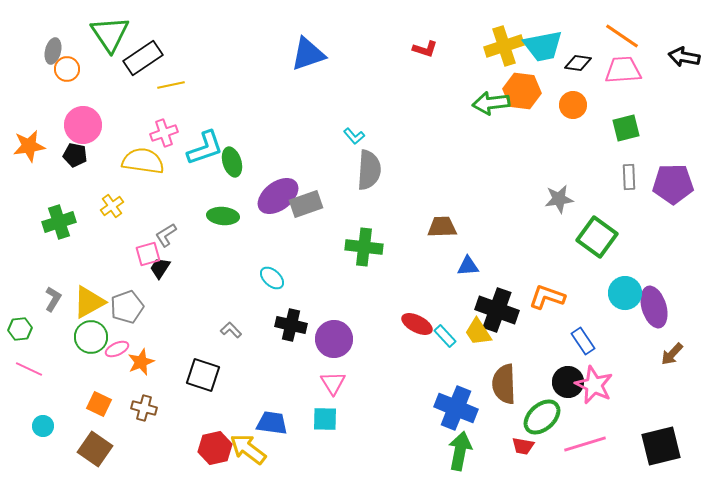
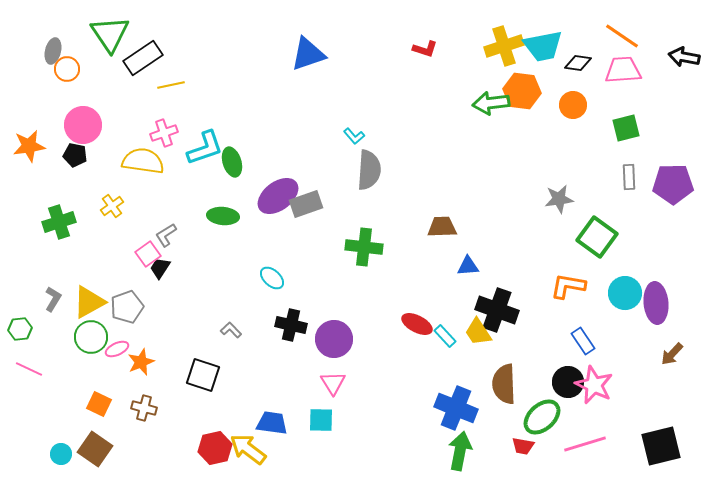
pink square at (148, 254): rotated 20 degrees counterclockwise
orange L-shape at (547, 297): moved 21 px right, 11 px up; rotated 9 degrees counterclockwise
purple ellipse at (654, 307): moved 2 px right, 4 px up; rotated 12 degrees clockwise
cyan square at (325, 419): moved 4 px left, 1 px down
cyan circle at (43, 426): moved 18 px right, 28 px down
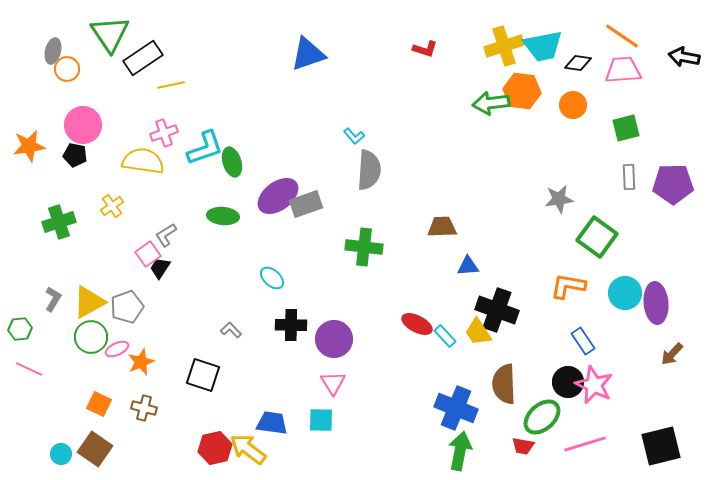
black cross at (291, 325): rotated 12 degrees counterclockwise
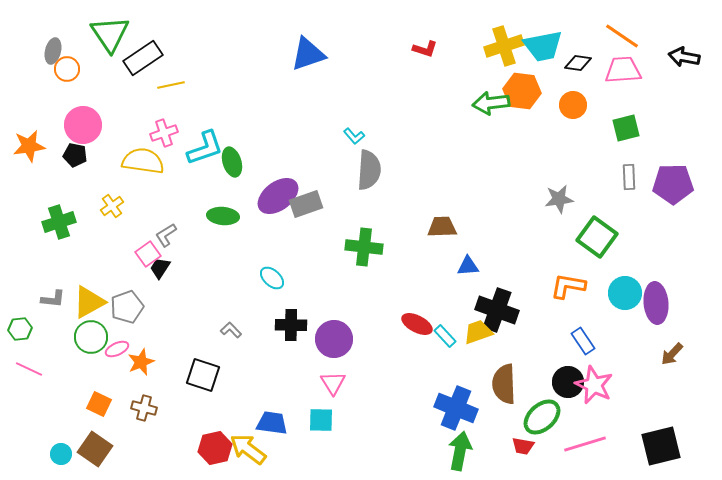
gray L-shape at (53, 299): rotated 65 degrees clockwise
yellow trapezoid at (478, 332): rotated 104 degrees clockwise
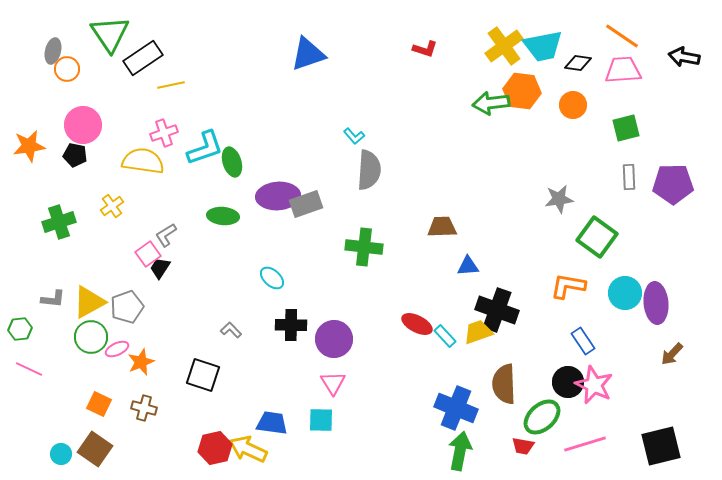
yellow cross at (504, 46): rotated 18 degrees counterclockwise
purple ellipse at (278, 196): rotated 33 degrees clockwise
yellow arrow at (248, 449): rotated 12 degrees counterclockwise
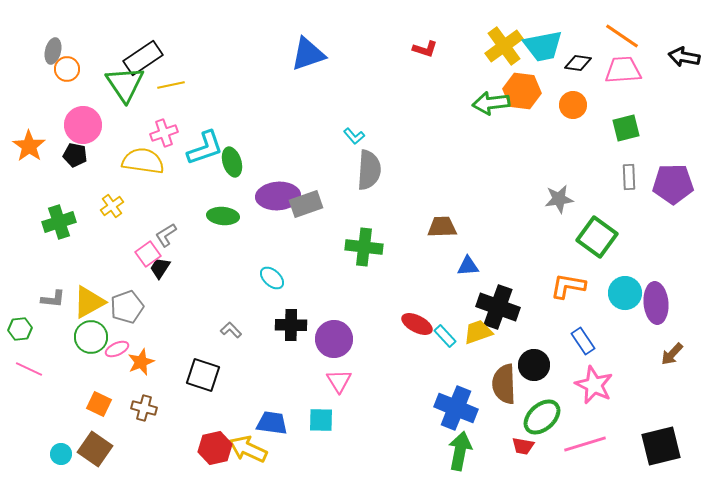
green triangle at (110, 34): moved 15 px right, 50 px down
orange star at (29, 146): rotated 28 degrees counterclockwise
black cross at (497, 310): moved 1 px right, 3 px up
black circle at (568, 382): moved 34 px left, 17 px up
pink triangle at (333, 383): moved 6 px right, 2 px up
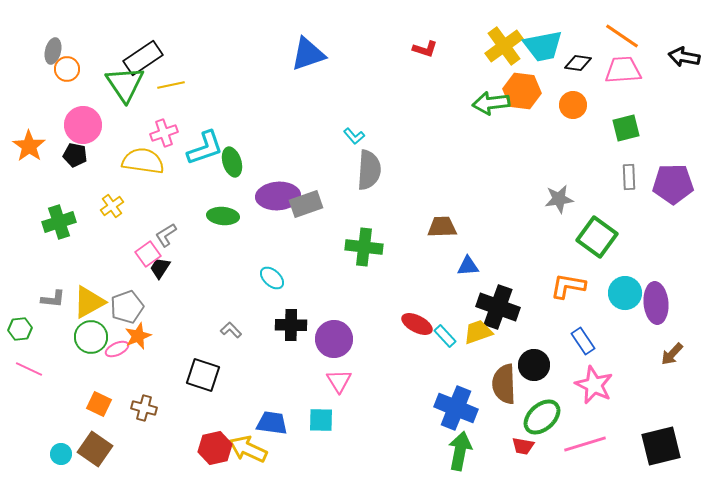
orange star at (141, 362): moved 3 px left, 26 px up
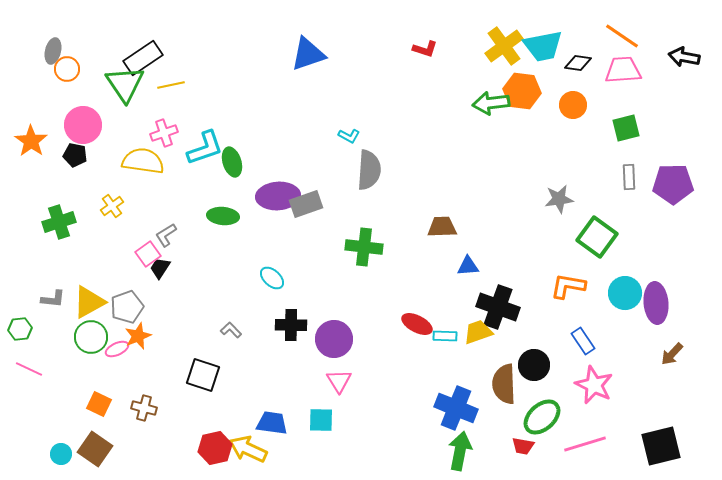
cyan L-shape at (354, 136): moved 5 px left; rotated 20 degrees counterclockwise
orange star at (29, 146): moved 2 px right, 5 px up
cyan rectangle at (445, 336): rotated 45 degrees counterclockwise
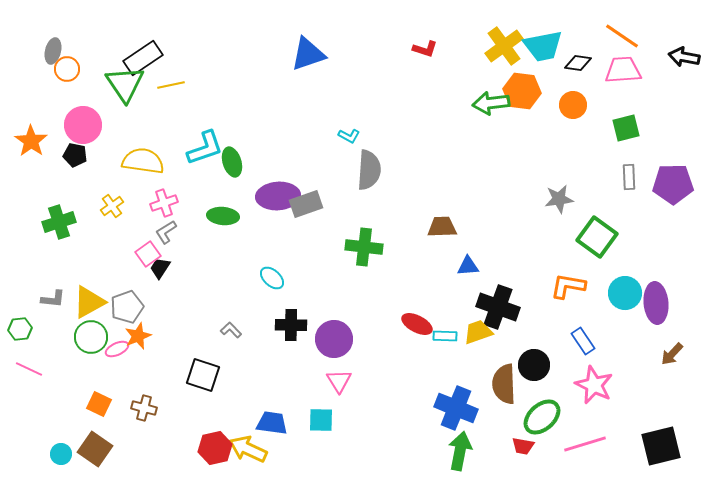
pink cross at (164, 133): moved 70 px down
gray L-shape at (166, 235): moved 3 px up
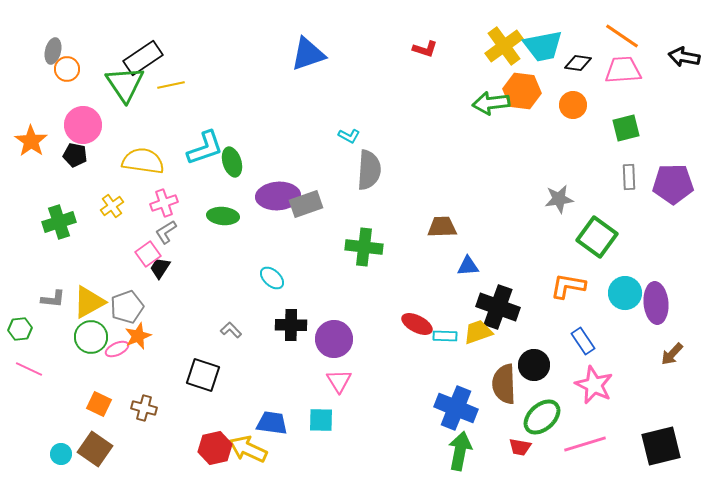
red trapezoid at (523, 446): moved 3 px left, 1 px down
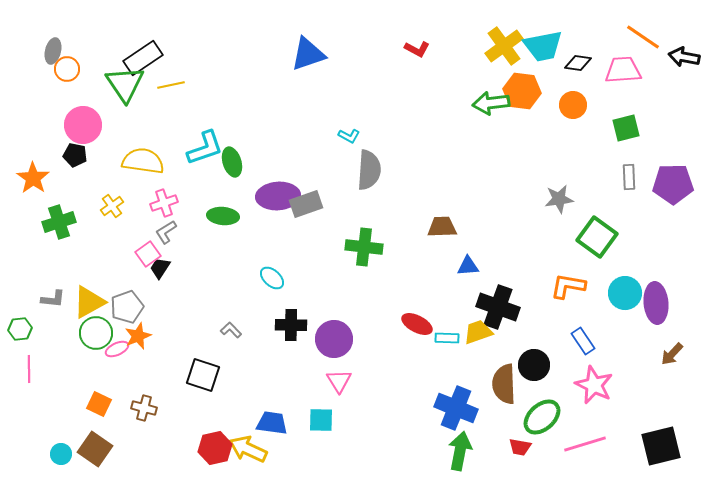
orange line at (622, 36): moved 21 px right, 1 px down
red L-shape at (425, 49): moved 8 px left; rotated 10 degrees clockwise
orange star at (31, 141): moved 2 px right, 37 px down
cyan rectangle at (445, 336): moved 2 px right, 2 px down
green circle at (91, 337): moved 5 px right, 4 px up
pink line at (29, 369): rotated 64 degrees clockwise
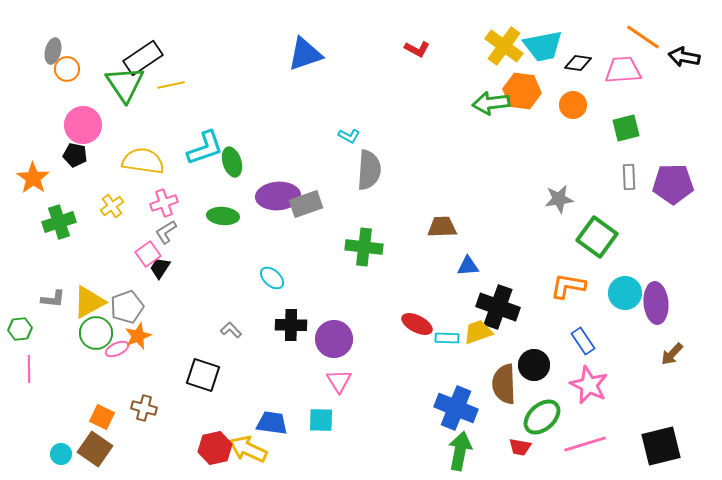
yellow cross at (504, 46): rotated 18 degrees counterclockwise
blue triangle at (308, 54): moved 3 px left
pink star at (594, 385): moved 5 px left
orange square at (99, 404): moved 3 px right, 13 px down
